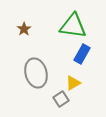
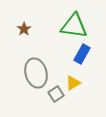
green triangle: moved 1 px right
gray square: moved 5 px left, 5 px up
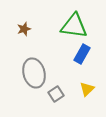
brown star: rotated 16 degrees clockwise
gray ellipse: moved 2 px left
yellow triangle: moved 14 px right, 6 px down; rotated 14 degrees counterclockwise
